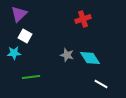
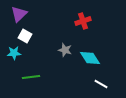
red cross: moved 2 px down
gray star: moved 2 px left, 5 px up
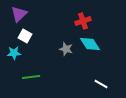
gray star: moved 1 px right, 1 px up
cyan diamond: moved 14 px up
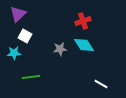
purple triangle: moved 1 px left
cyan diamond: moved 6 px left, 1 px down
gray star: moved 6 px left; rotated 24 degrees counterclockwise
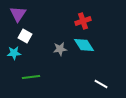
purple triangle: rotated 12 degrees counterclockwise
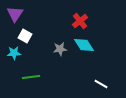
purple triangle: moved 3 px left
red cross: moved 3 px left; rotated 21 degrees counterclockwise
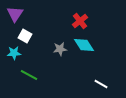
green line: moved 2 px left, 2 px up; rotated 36 degrees clockwise
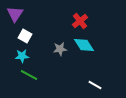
cyan star: moved 8 px right, 3 px down
white line: moved 6 px left, 1 px down
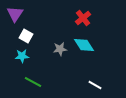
red cross: moved 3 px right, 3 px up
white square: moved 1 px right
green line: moved 4 px right, 7 px down
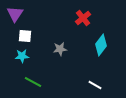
white square: moved 1 px left; rotated 24 degrees counterclockwise
cyan diamond: moved 17 px right; rotated 70 degrees clockwise
